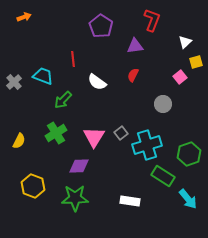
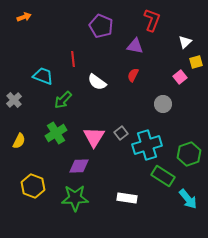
purple pentagon: rotated 10 degrees counterclockwise
purple triangle: rotated 18 degrees clockwise
gray cross: moved 18 px down
white rectangle: moved 3 px left, 3 px up
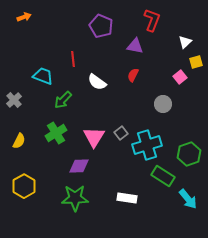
yellow hexagon: moved 9 px left; rotated 10 degrees clockwise
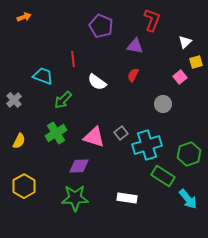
pink triangle: rotated 45 degrees counterclockwise
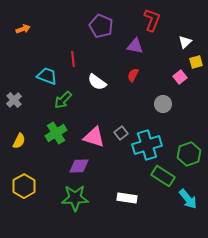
orange arrow: moved 1 px left, 12 px down
cyan trapezoid: moved 4 px right
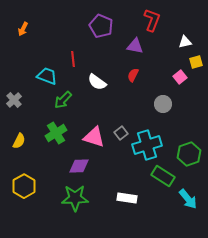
orange arrow: rotated 136 degrees clockwise
white triangle: rotated 32 degrees clockwise
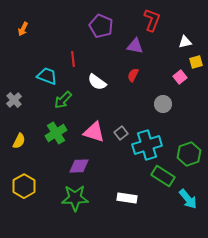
pink triangle: moved 5 px up
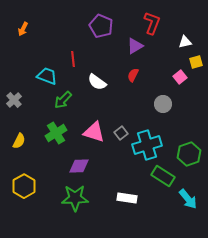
red L-shape: moved 3 px down
purple triangle: rotated 42 degrees counterclockwise
